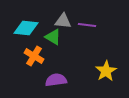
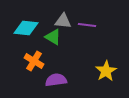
orange cross: moved 5 px down
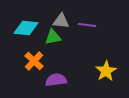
gray triangle: moved 2 px left
green triangle: rotated 42 degrees counterclockwise
orange cross: rotated 12 degrees clockwise
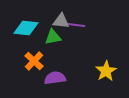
purple line: moved 11 px left
purple semicircle: moved 1 px left, 2 px up
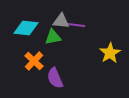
yellow star: moved 4 px right, 18 px up
purple semicircle: rotated 105 degrees counterclockwise
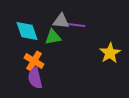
cyan diamond: moved 1 px right, 3 px down; rotated 65 degrees clockwise
orange cross: rotated 12 degrees counterclockwise
purple semicircle: moved 20 px left; rotated 10 degrees clockwise
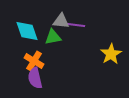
yellow star: moved 1 px right, 1 px down
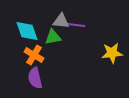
yellow star: moved 1 px right, 1 px up; rotated 25 degrees clockwise
orange cross: moved 6 px up
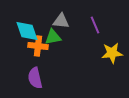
purple line: moved 19 px right; rotated 60 degrees clockwise
orange cross: moved 4 px right, 9 px up; rotated 24 degrees counterclockwise
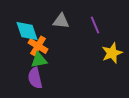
green triangle: moved 14 px left, 23 px down
orange cross: rotated 24 degrees clockwise
yellow star: rotated 15 degrees counterclockwise
